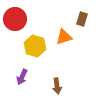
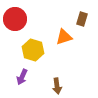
yellow hexagon: moved 2 px left, 4 px down
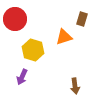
brown arrow: moved 18 px right
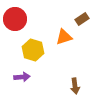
brown rectangle: rotated 40 degrees clockwise
purple arrow: rotated 119 degrees counterclockwise
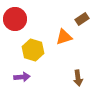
brown arrow: moved 3 px right, 8 px up
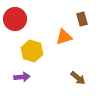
brown rectangle: rotated 72 degrees counterclockwise
yellow hexagon: moved 1 px left, 1 px down
brown arrow: rotated 42 degrees counterclockwise
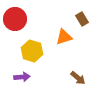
brown rectangle: rotated 16 degrees counterclockwise
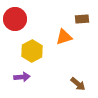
brown rectangle: rotated 64 degrees counterclockwise
yellow hexagon: rotated 15 degrees clockwise
brown arrow: moved 6 px down
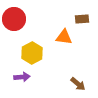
red circle: moved 1 px left
orange triangle: rotated 24 degrees clockwise
yellow hexagon: moved 2 px down
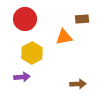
red circle: moved 11 px right
orange triangle: rotated 18 degrees counterclockwise
brown arrow: rotated 42 degrees counterclockwise
